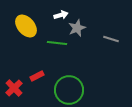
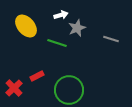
green line: rotated 12 degrees clockwise
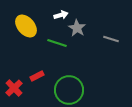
gray star: rotated 18 degrees counterclockwise
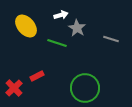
green circle: moved 16 px right, 2 px up
